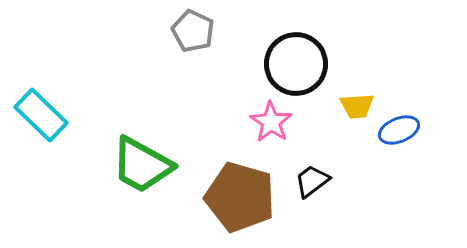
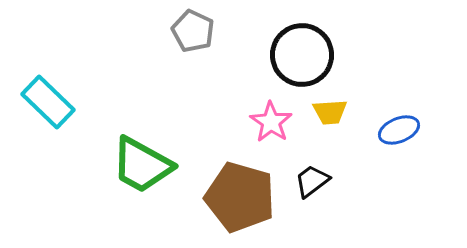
black circle: moved 6 px right, 9 px up
yellow trapezoid: moved 27 px left, 6 px down
cyan rectangle: moved 7 px right, 13 px up
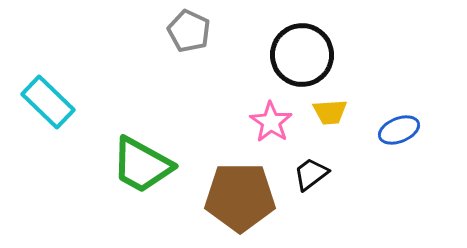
gray pentagon: moved 4 px left
black trapezoid: moved 1 px left, 7 px up
brown pentagon: rotated 16 degrees counterclockwise
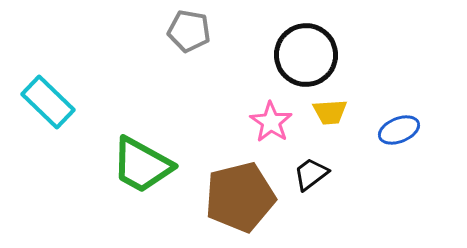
gray pentagon: rotated 15 degrees counterclockwise
black circle: moved 4 px right
brown pentagon: rotated 14 degrees counterclockwise
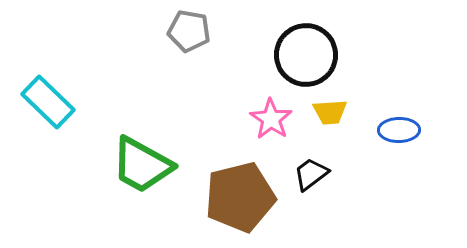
pink star: moved 3 px up
blue ellipse: rotated 21 degrees clockwise
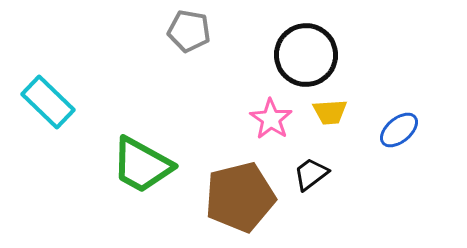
blue ellipse: rotated 39 degrees counterclockwise
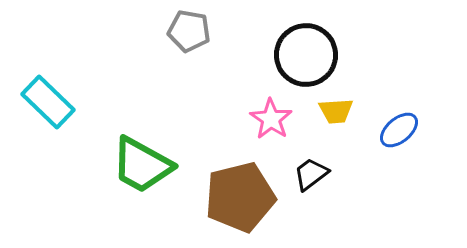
yellow trapezoid: moved 6 px right, 1 px up
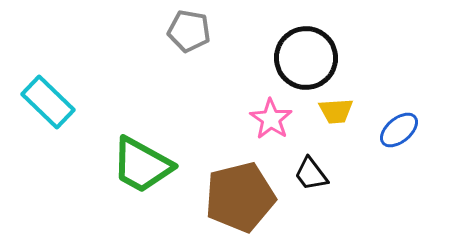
black circle: moved 3 px down
black trapezoid: rotated 90 degrees counterclockwise
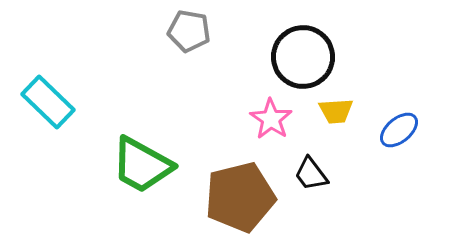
black circle: moved 3 px left, 1 px up
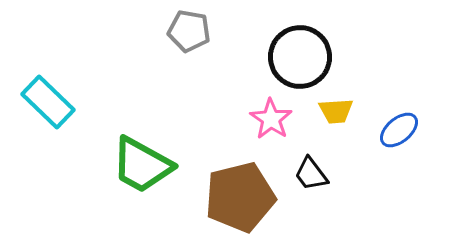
black circle: moved 3 px left
